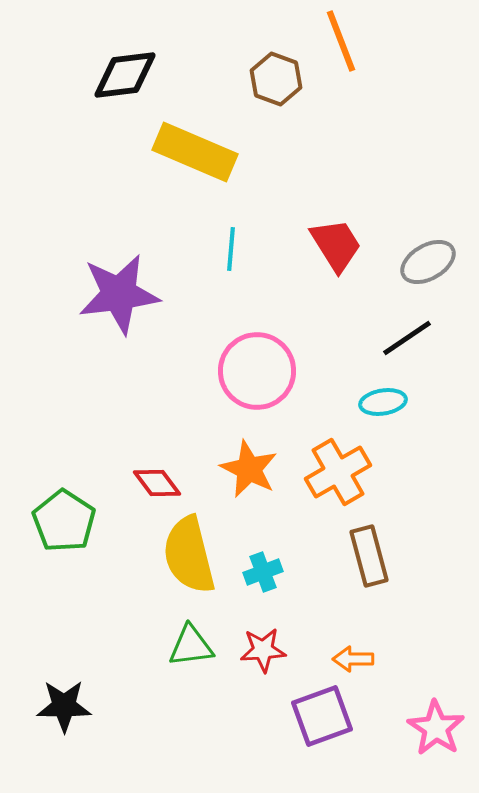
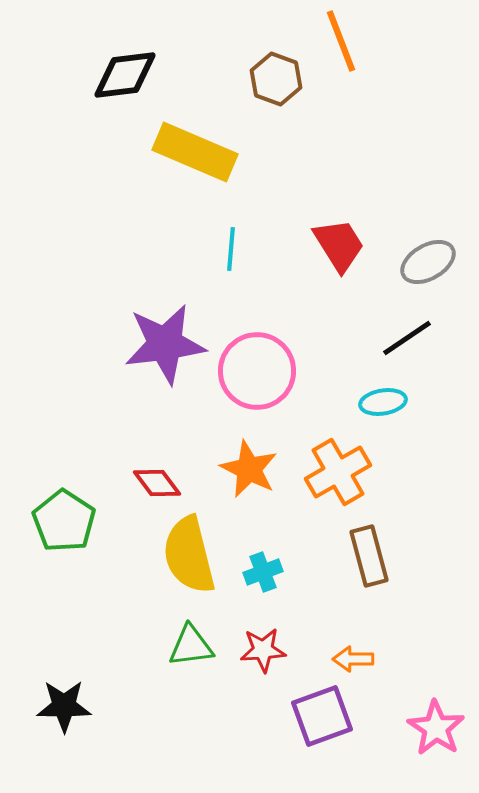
red trapezoid: moved 3 px right
purple star: moved 46 px right, 50 px down
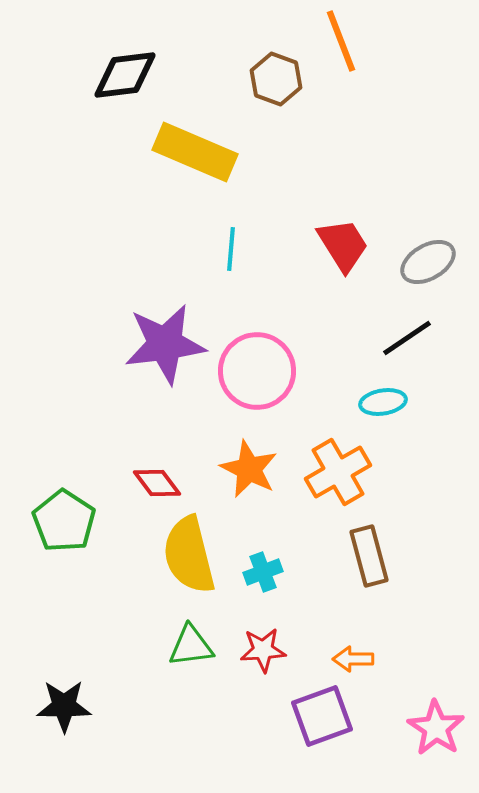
red trapezoid: moved 4 px right
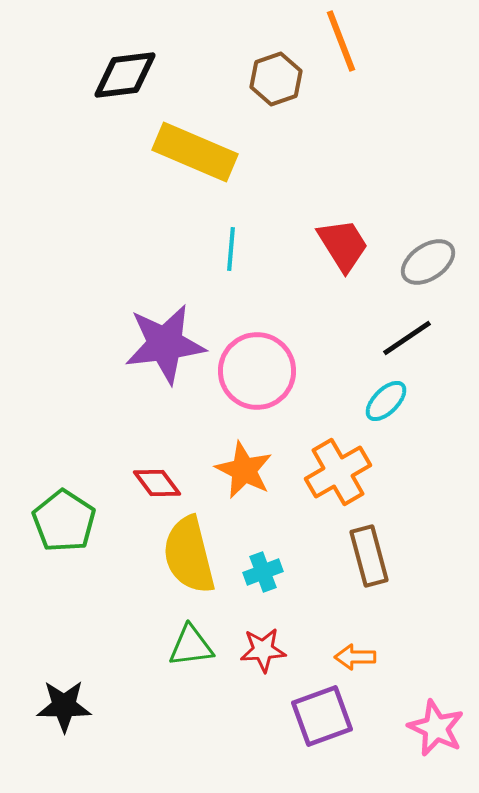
brown hexagon: rotated 21 degrees clockwise
gray ellipse: rotated 4 degrees counterclockwise
cyan ellipse: moved 3 px right, 1 px up; rotated 36 degrees counterclockwise
orange star: moved 5 px left, 1 px down
orange arrow: moved 2 px right, 2 px up
pink star: rotated 8 degrees counterclockwise
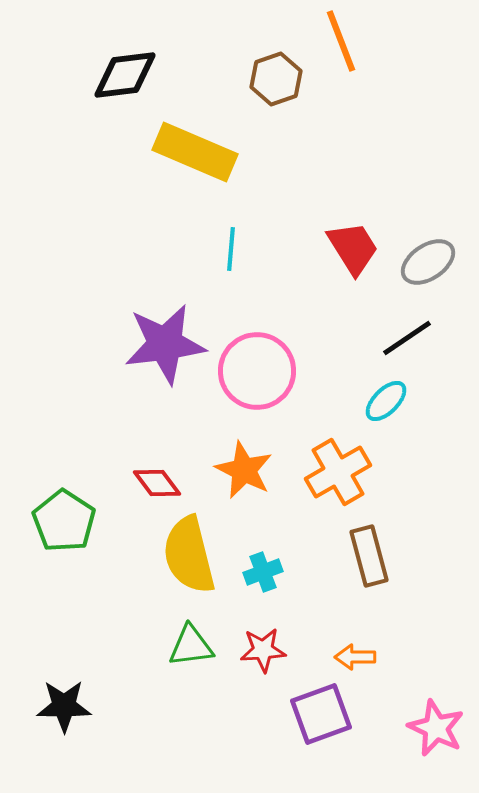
red trapezoid: moved 10 px right, 3 px down
purple square: moved 1 px left, 2 px up
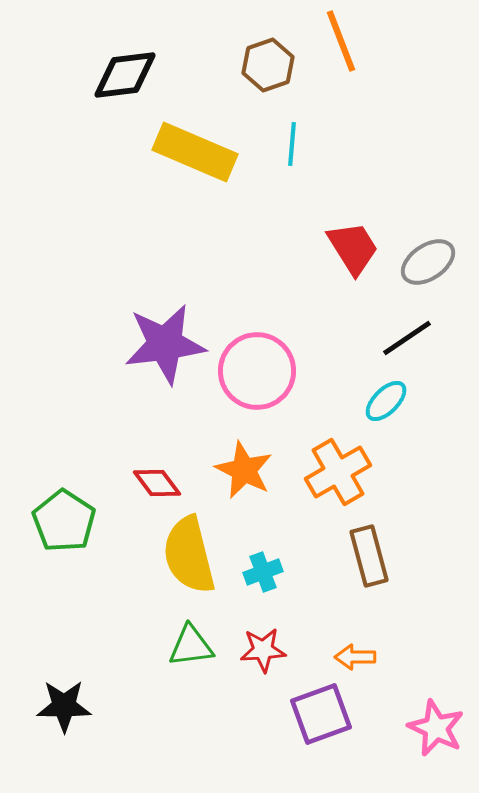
brown hexagon: moved 8 px left, 14 px up
cyan line: moved 61 px right, 105 px up
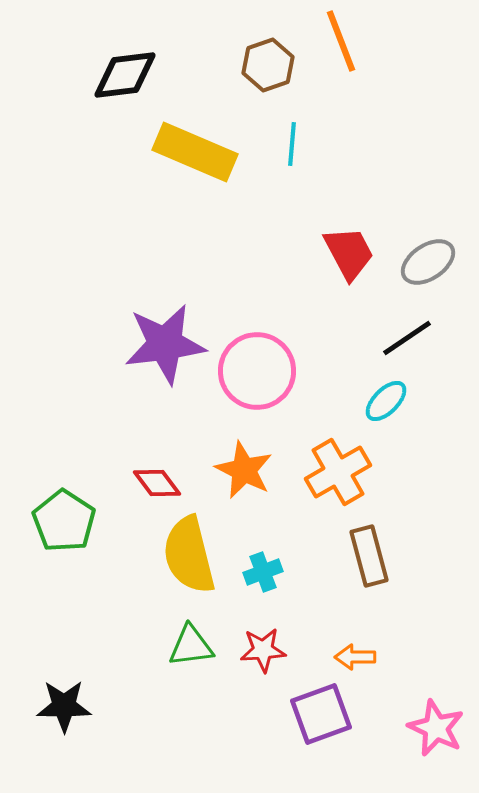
red trapezoid: moved 4 px left, 5 px down; rotated 4 degrees clockwise
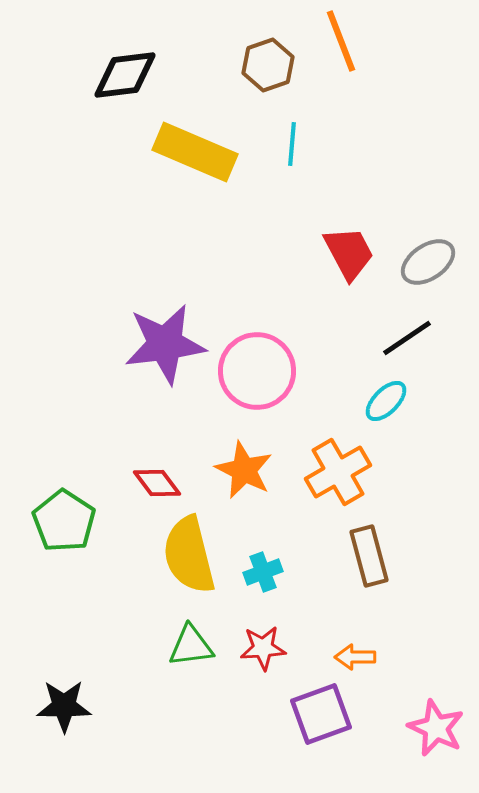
red star: moved 2 px up
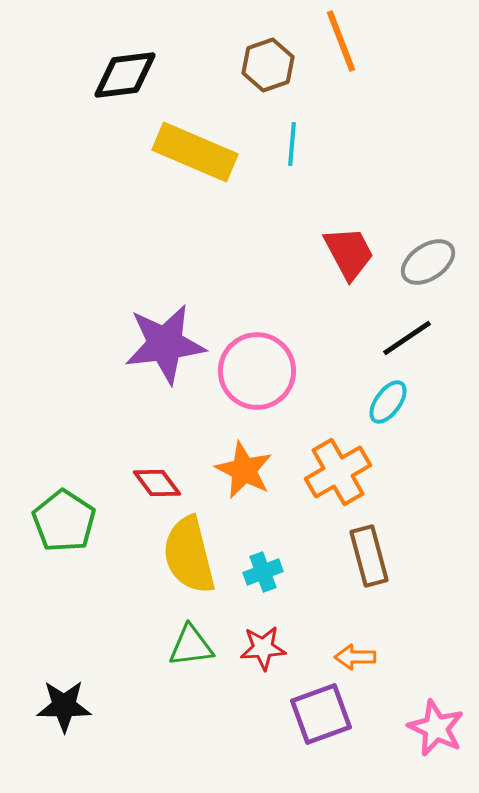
cyan ellipse: moved 2 px right, 1 px down; rotated 9 degrees counterclockwise
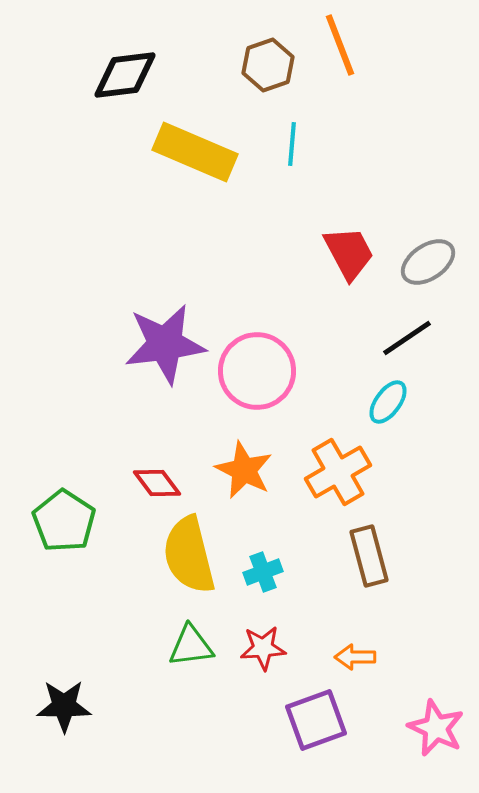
orange line: moved 1 px left, 4 px down
purple square: moved 5 px left, 6 px down
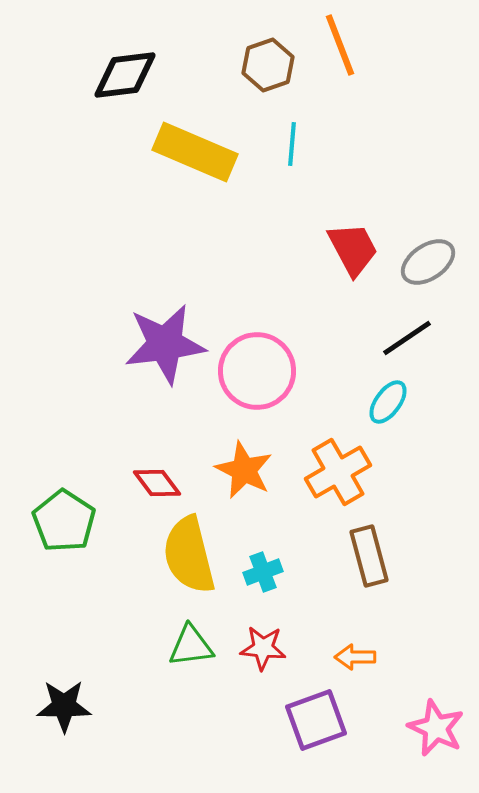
red trapezoid: moved 4 px right, 4 px up
red star: rotated 9 degrees clockwise
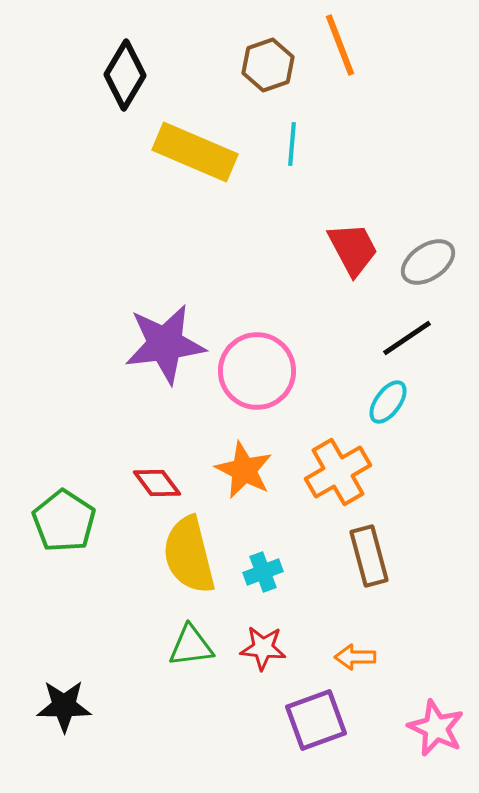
black diamond: rotated 52 degrees counterclockwise
